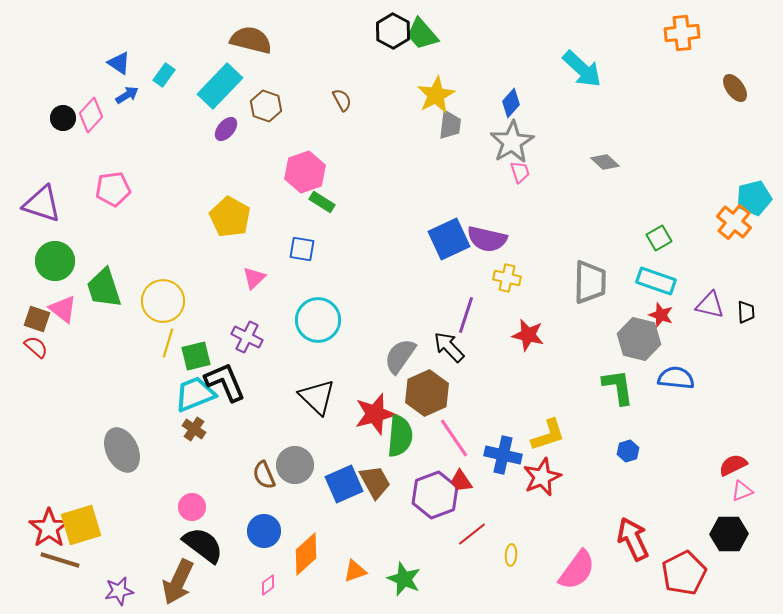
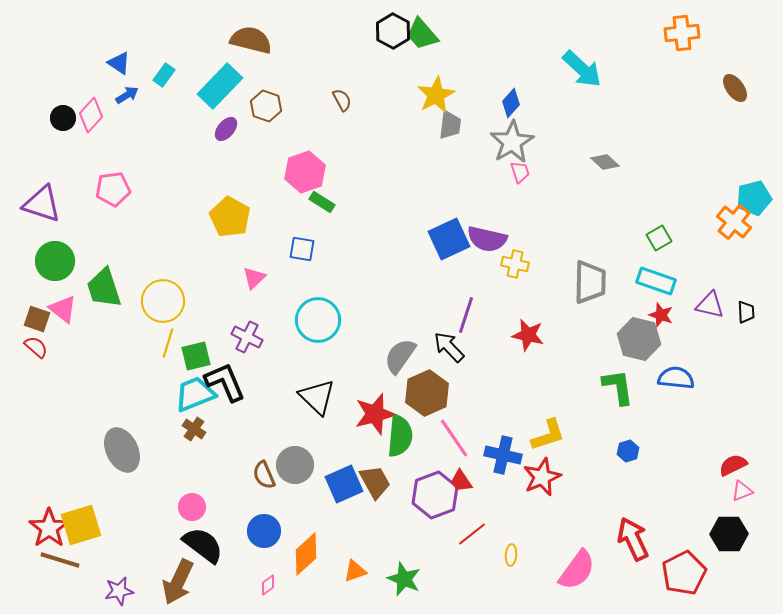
yellow cross at (507, 278): moved 8 px right, 14 px up
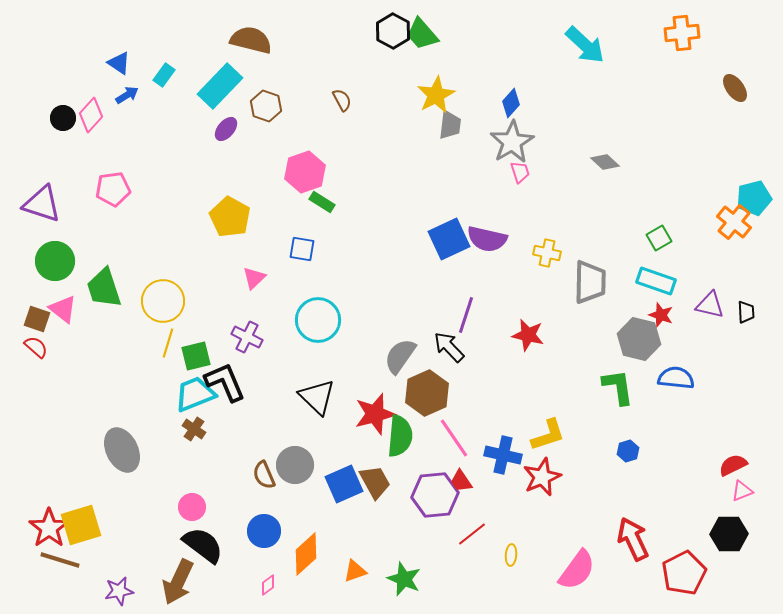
cyan arrow at (582, 69): moved 3 px right, 24 px up
yellow cross at (515, 264): moved 32 px right, 11 px up
purple hexagon at (435, 495): rotated 15 degrees clockwise
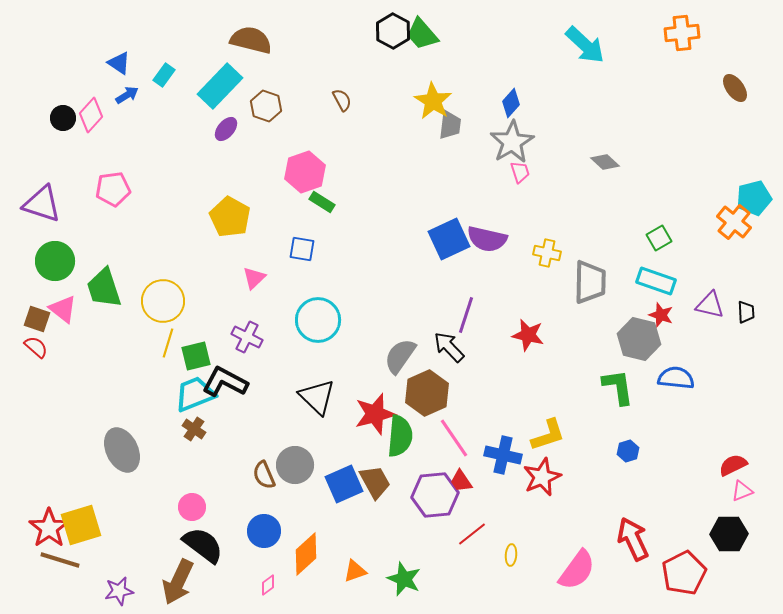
yellow star at (436, 95): moved 3 px left, 6 px down; rotated 12 degrees counterclockwise
black L-shape at (225, 382): rotated 39 degrees counterclockwise
